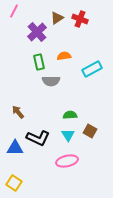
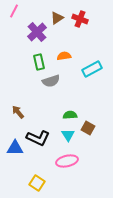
gray semicircle: rotated 18 degrees counterclockwise
brown square: moved 2 px left, 3 px up
yellow square: moved 23 px right
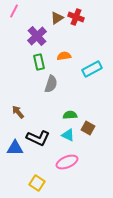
red cross: moved 4 px left, 2 px up
purple cross: moved 4 px down
gray semicircle: moved 3 px down; rotated 54 degrees counterclockwise
cyan triangle: rotated 32 degrees counterclockwise
pink ellipse: moved 1 px down; rotated 10 degrees counterclockwise
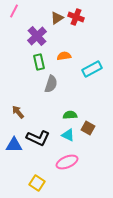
blue triangle: moved 1 px left, 3 px up
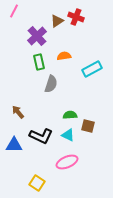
brown triangle: moved 3 px down
brown square: moved 2 px up; rotated 16 degrees counterclockwise
black L-shape: moved 3 px right, 2 px up
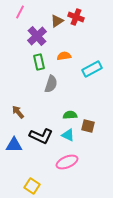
pink line: moved 6 px right, 1 px down
yellow square: moved 5 px left, 3 px down
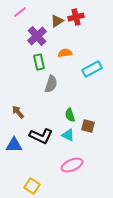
pink line: rotated 24 degrees clockwise
red cross: rotated 35 degrees counterclockwise
orange semicircle: moved 1 px right, 3 px up
green semicircle: rotated 104 degrees counterclockwise
pink ellipse: moved 5 px right, 3 px down
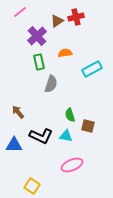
cyan triangle: moved 2 px left, 1 px down; rotated 16 degrees counterclockwise
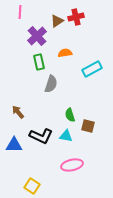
pink line: rotated 48 degrees counterclockwise
pink ellipse: rotated 10 degrees clockwise
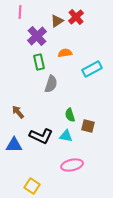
red cross: rotated 28 degrees counterclockwise
